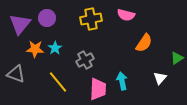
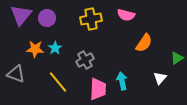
purple triangle: moved 1 px right, 9 px up
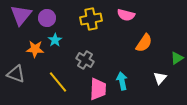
cyan star: moved 8 px up
gray cross: rotated 30 degrees counterclockwise
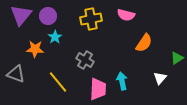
purple circle: moved 1 px right, 2 px up
cyan star: moved 3 px up
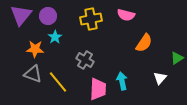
gray triangle: moved 17 px right
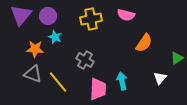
cyan star: rotated 16 degrees counterclockwise
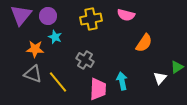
green triangle: moved 9 px down
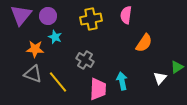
pink semicircle: rotated 84 degrees clockwise
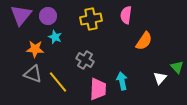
orange semicircle: moved 2 px up
green triangle: rotated 40 degrees counterclockwise
